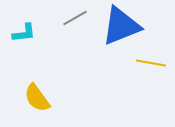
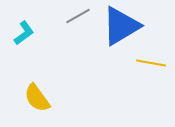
gray line: moved 3 px right, 2 px up
blue triangle: rotated 9 degrees counterclockwise
cyan L-shape: rotated 30 degrees counterclockwise
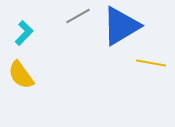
cyan L-shape: rotated 10 degrees counterclockwise
yellow semicircle: moved 16 px left, 23 px up
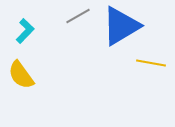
cyan L-shape: moved 1 px right, 2 px up
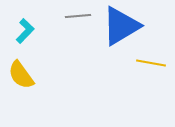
gray line: rotated 25 degrees clockwise
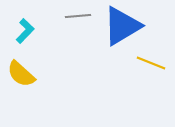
blue triangle: moved 1 px right
yellow line: rotated 12 degrees clockwise
yellow semicircle: moved 1 px up; rotated 12 degrees counterclockwise
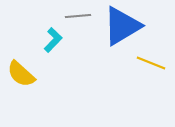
cyan L-shape: moved 28 px right, 9 px down
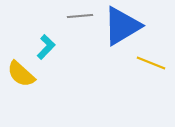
gray line: moved 2 px right
cyan L-shape: moved 7 px left, 7 px down
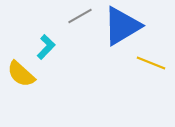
gray line: rotated 25 degrees counterclockwise
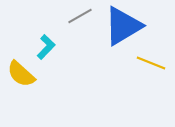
blue triangle: moved 1 px right
